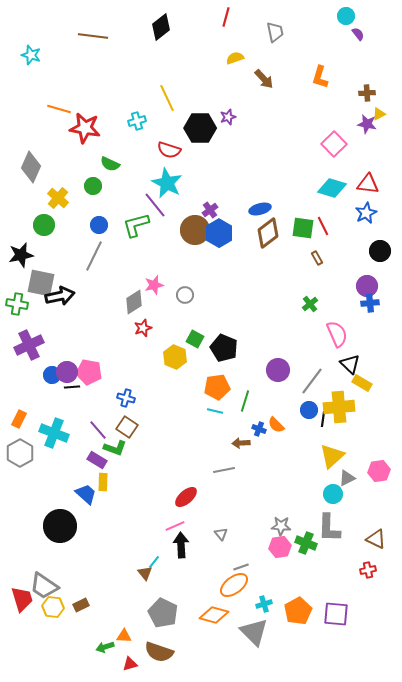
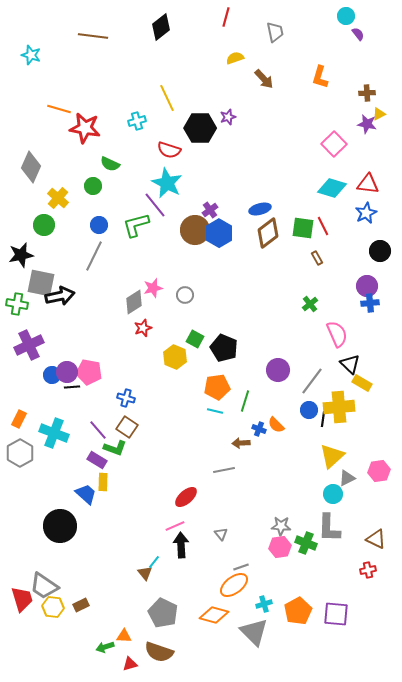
pink star at (154, 285): moved 1 px left, 3 px down
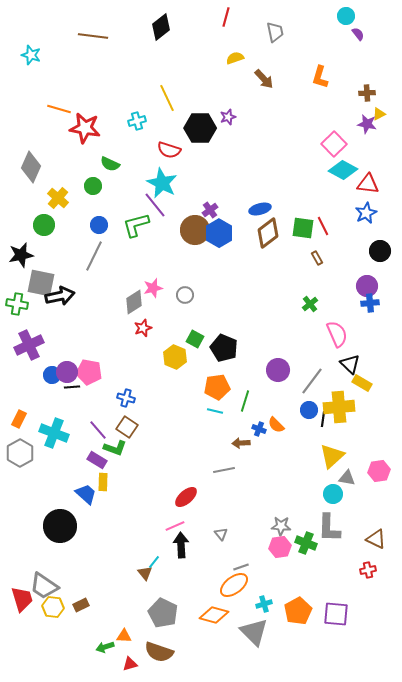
cyan star at (167, 183): moved 5 px left
cyan diamond at (332, 188): moved 11 px right, 18 px up; rotated 12 degrees clockwise
gray triangle at (347, 478): rotated 36 degrees clockwise
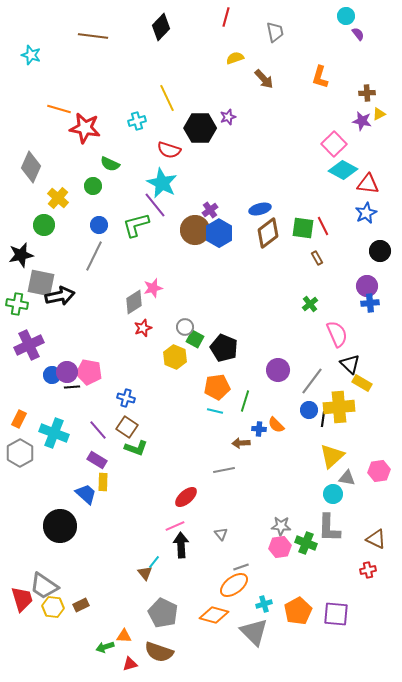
black diamond at (161, 27): rotated 8 degrees counterclockwise
purple star at (367, 124): moved 5 px left, 3 px up
gray circle at (185, 295): moved 32 px down
blue cross at (259, 429): rotated 16 degrees counterclockwise
green L-shape at (115, 448): moved 21 px right
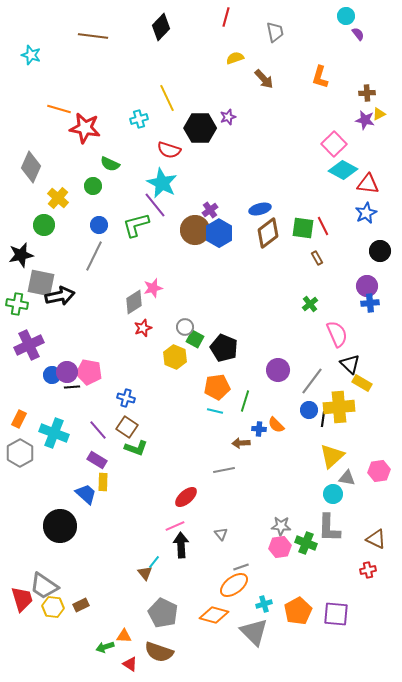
cyan cross at (137, 121): moved 2 px right, 2 px up
purple star at (362, 121): moved 3 px right, 1 px up
red triangle at (130, 664): rotated 49 degrees clockwise
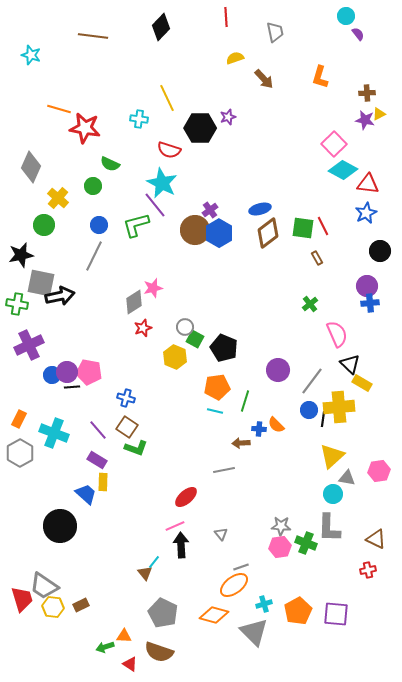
red line at (226, 17): rotated 18 degrees counterclockwise
cyan cross at (139, 119): rotated 24 degrees clockwise
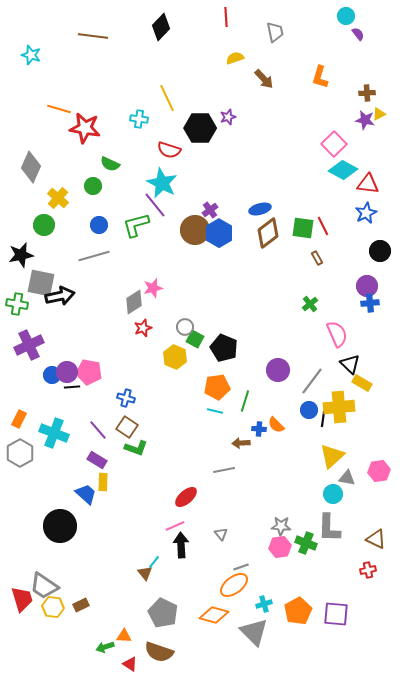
gray line at (94, 256): rotated 48 degrees clockwise
